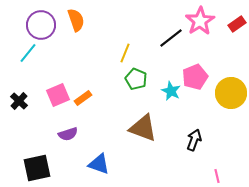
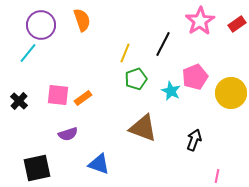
orange semicircle: moved 6 px right
black line: moved 8 px left, 6 px down; rotated 25 degrees counterclockwise
green pentagon: rotated 30 degrees clockwise
pink square: rotated 30 degrees clockwise
pink line: rotated 24 degrees clockwise
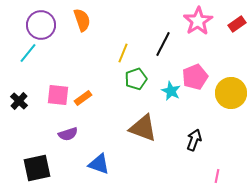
pink star: moved 2 px left
yellow line: moved 2 px left
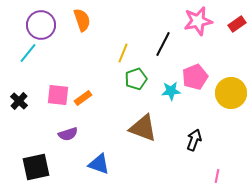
pink star: rotated 20 degrees clockwise
cyan star: rotated 30 degrees counterclockwise
black square: moved 1 px left, 1 px up
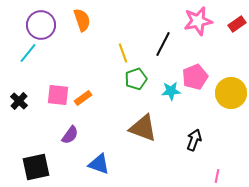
yellow line: rotated 42 degrees counterclockwise
purple semicircle: moved 2 px right, 1 px down; rotated 36 degrees counterclockwise
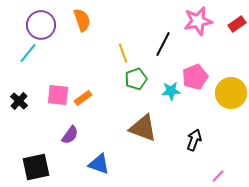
pink line: moved 1 px right; rotated 32 degrees clockwise
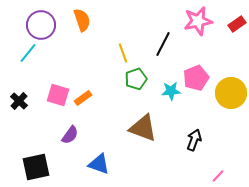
pink pentagon: moved 1 px right, 1 px down
pink square: rotated 10 degrees clockwise
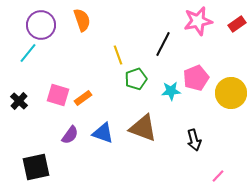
yellow line: moved 5 px left, 2 px down
black arrow: rotated 145 degrees clockwise
blue triangle: moved 4 px right, 31 px up
